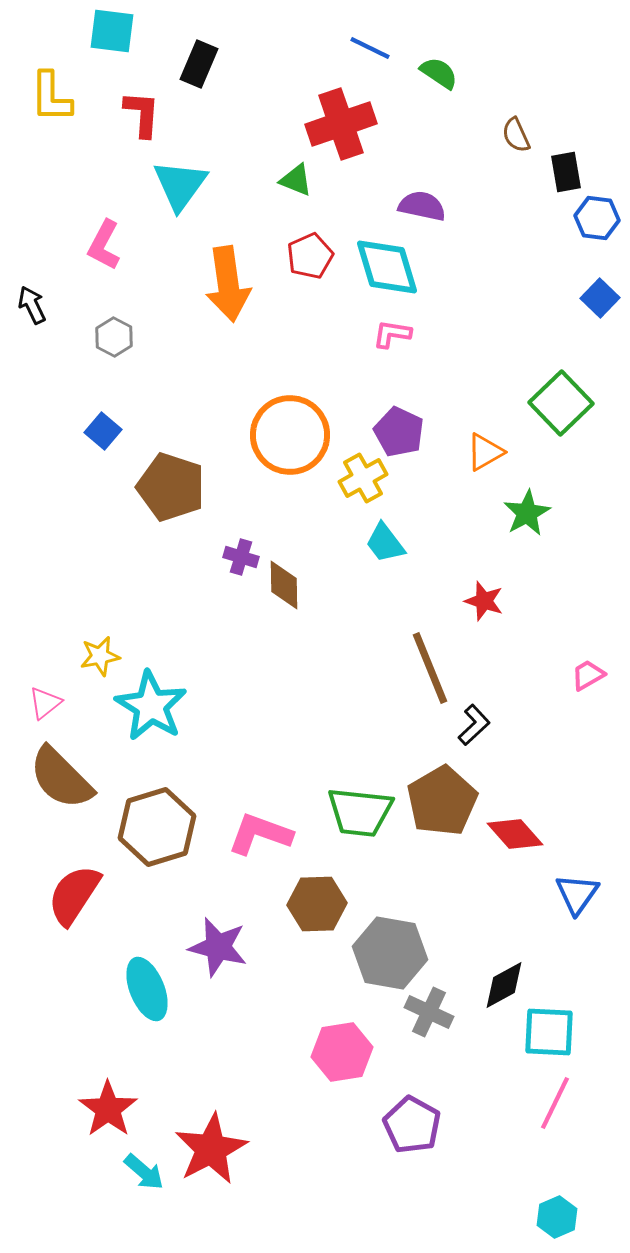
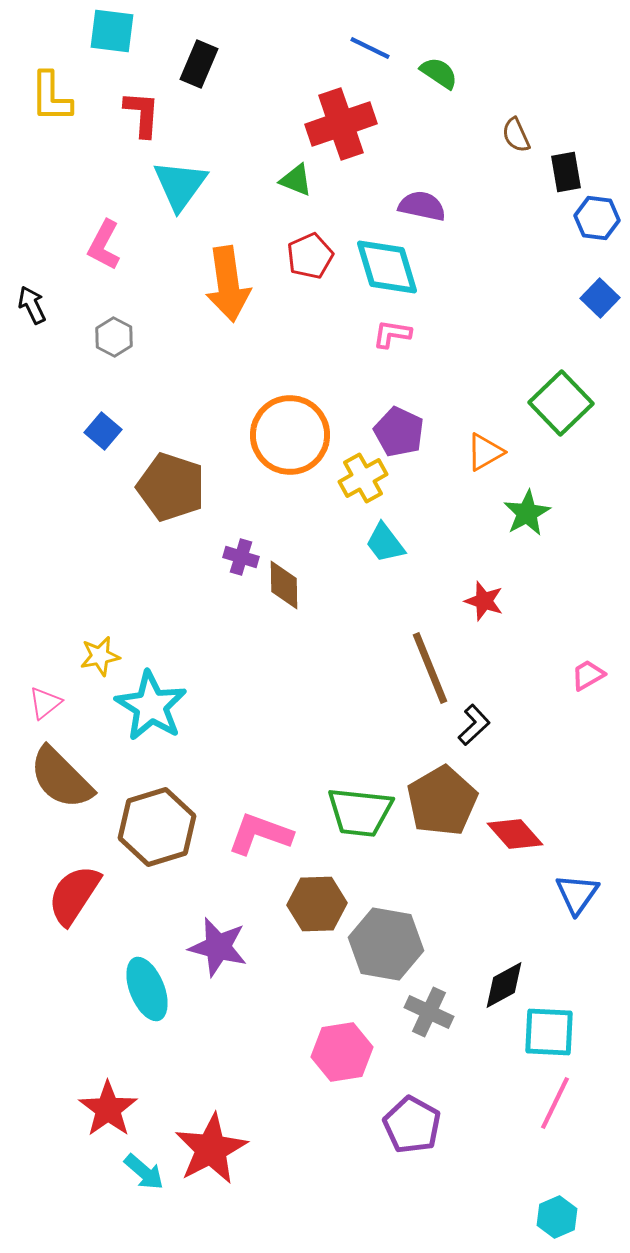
gray hexagon at (390, 953): moved 4 px left, 9 px up
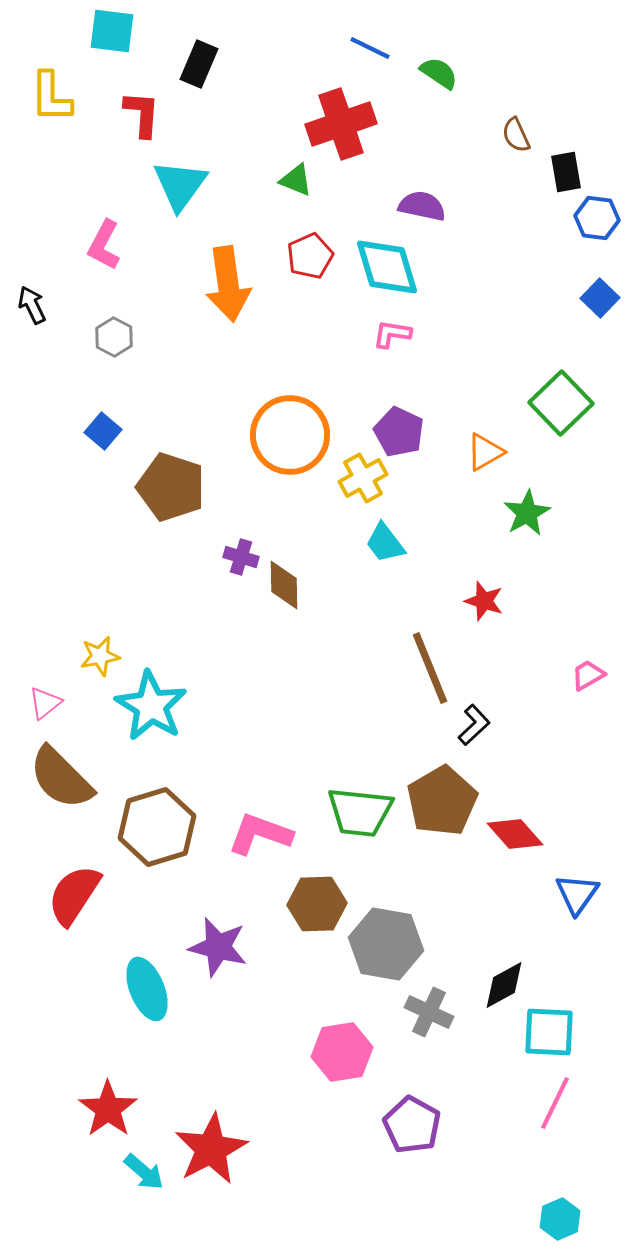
cyan hexagon at (557, 1217): moved 3 px right, 2 px down
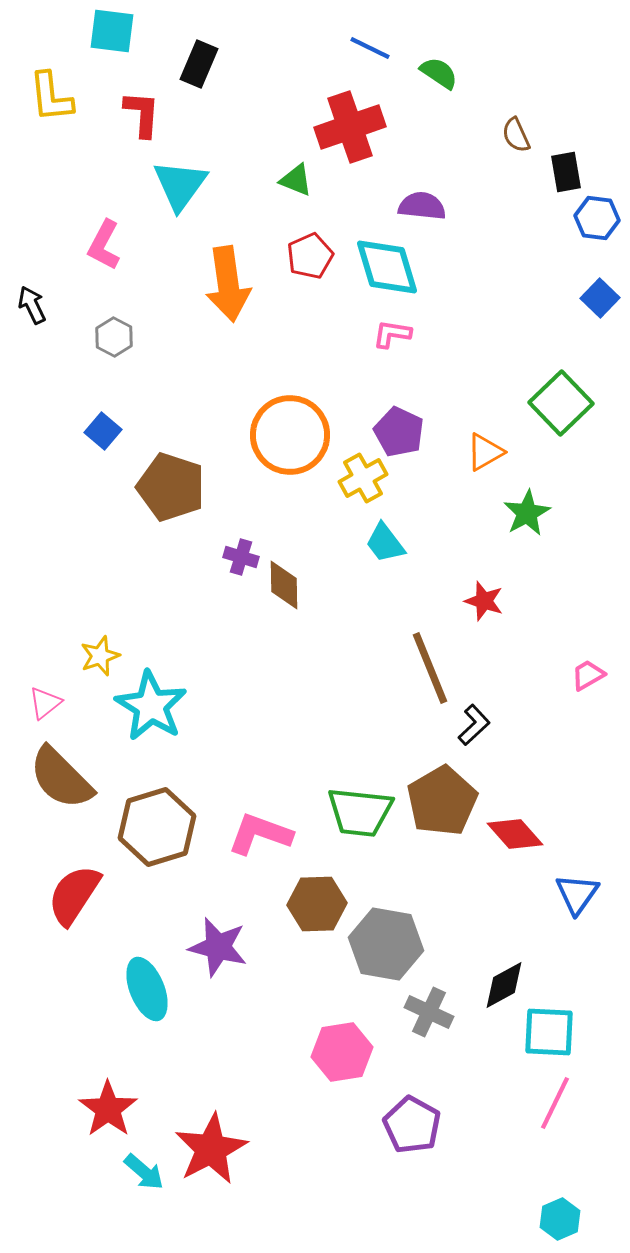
yellow L-shape at (51, 97): rotated 6 degrees counterclockwise
red cross at (341, 124): moved 9 px right, 3 px down
purple semicircle at (422, 206): rotated 6 degrees counterclockwise
yellow star at (100, 656): rotated 9 degrees counterclockwise
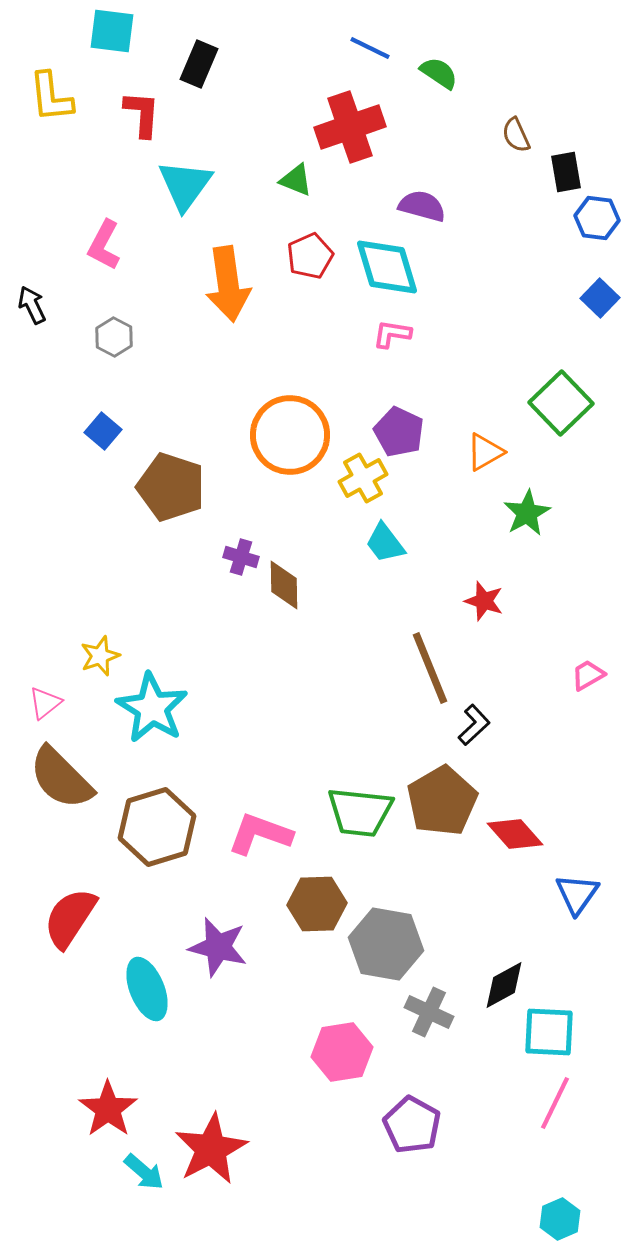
cyan triangle at (180, 185): moved 5 px right
purple semicircle at (422, 206): rotated 9 degrees clockwise
cyan star at (151, 706): moved 1 px right, 2 px down
red semicircle at (74, 895): moved 4 px left, 23 px down
